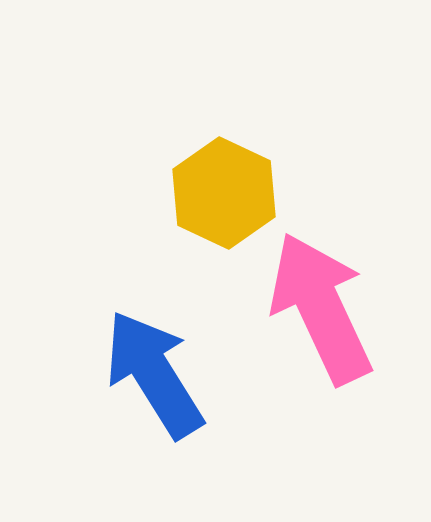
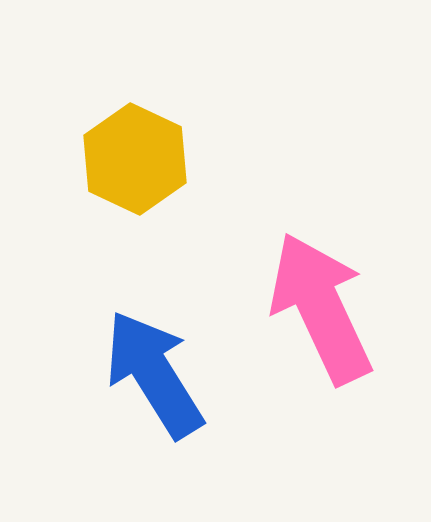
yellow hexagon: moved 89 px left, 34 px up
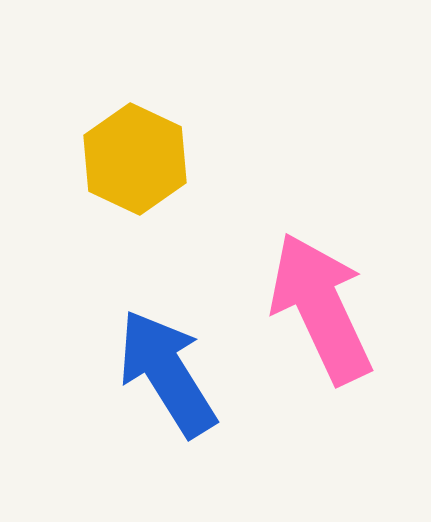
blue arrow: moved 13 px right, 1 px up
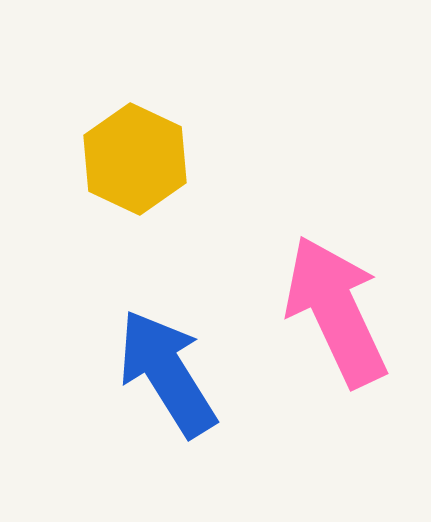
pink arrow: moved 15 px right, 3 px down
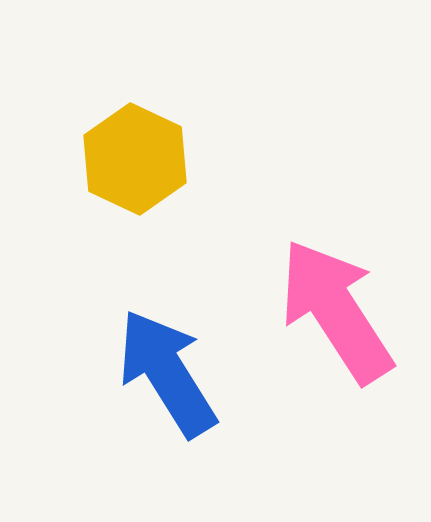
pink arrow: rotated 8 degrees counterclockwise
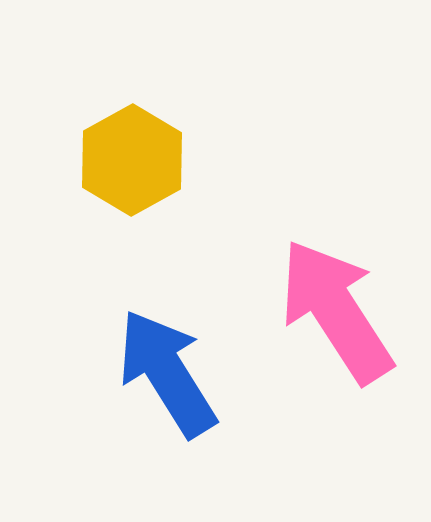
yellow hexagon: moved 3 px left, 1 px down; rotated 6 degrees clockwise
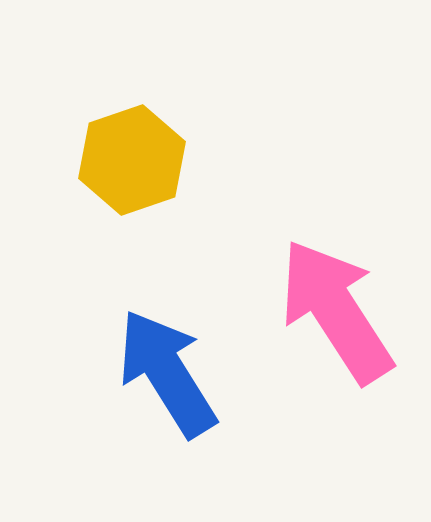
yellow hexagon: rotated 10 degrees clockwise
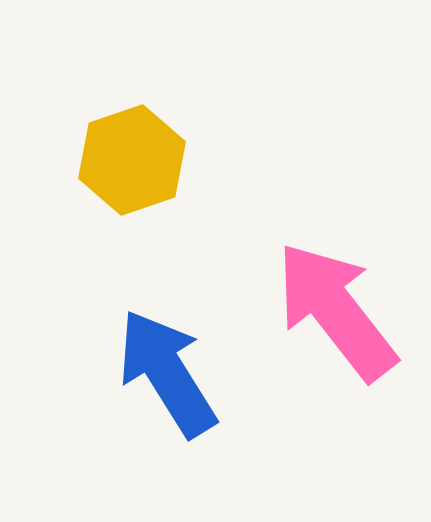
pink arrow: rotated 5 degrees counterclockwise
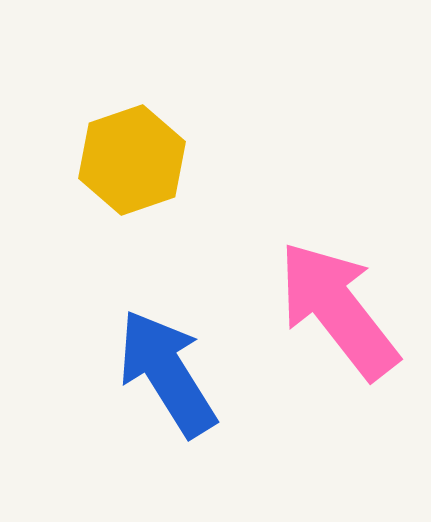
pink arrow: moved 2 px right, 1 px up
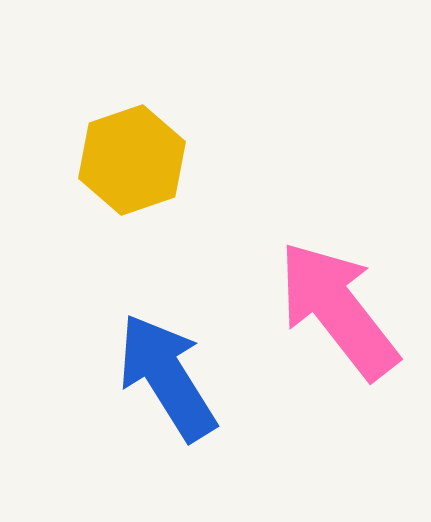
blue arrow: moved 4 px down
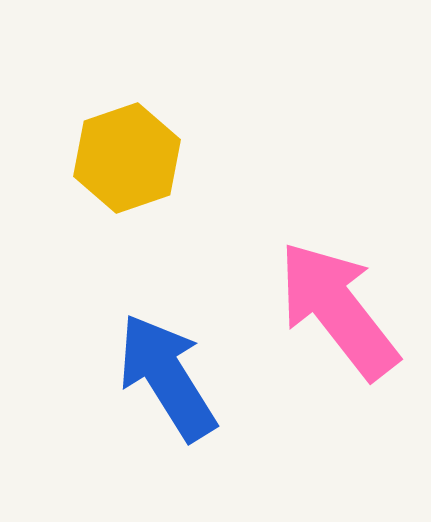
yellow hexagon: moved 5 px left, 2 px up
